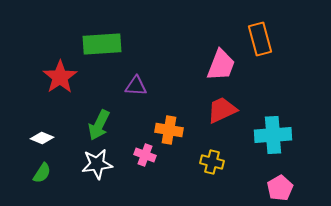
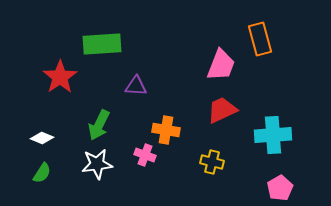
orange cross: moved 3 px left
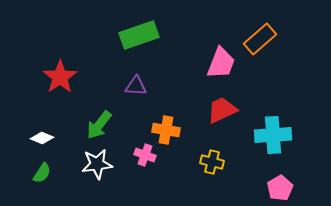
orange rectangle: rotated 64 degrees clockwise
green rectangle: moved 37 px right, 9 px up; rotated 15 degrees counterclockwise
pink trapezoid: moved 2 px up
green arrow: rotated 12 degrees clockwise
